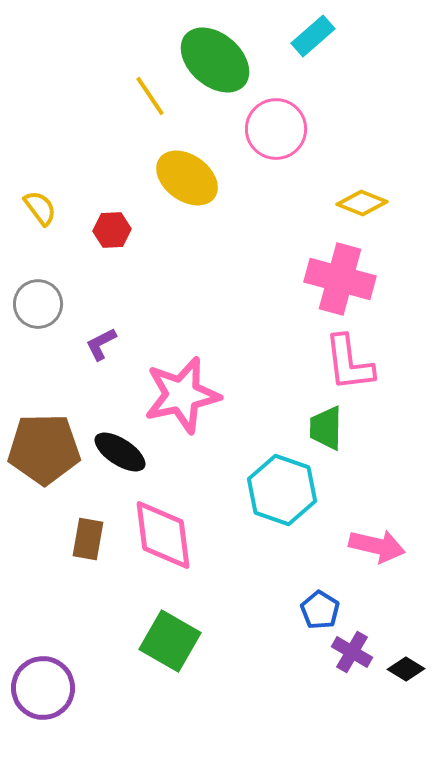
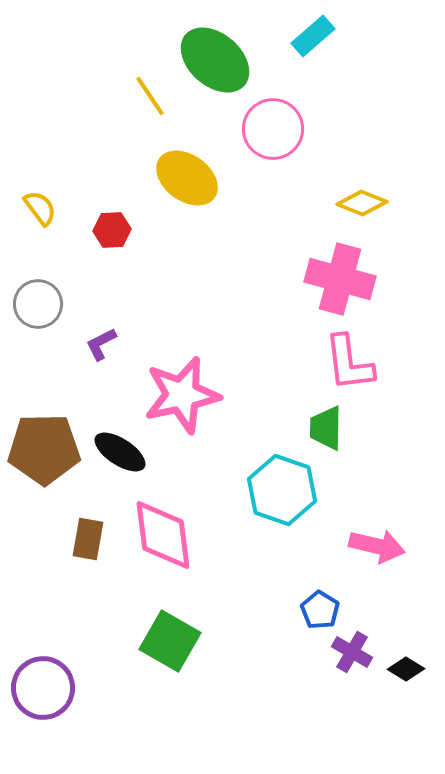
pink circle: moved 3 px left
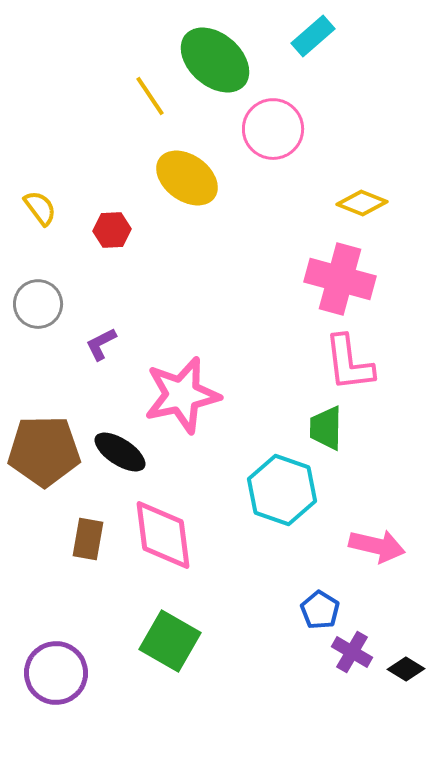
brown pentagon: moved 2 px down
purple circle: moved 13 px right, 15 px up
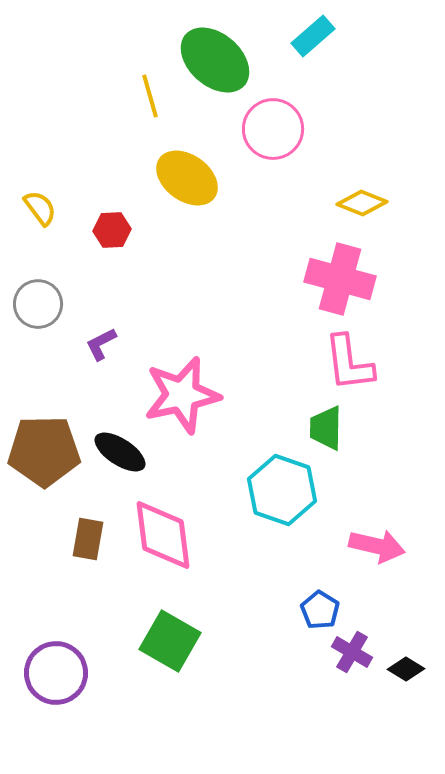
yellow line: rotated 18 degrees clockwise
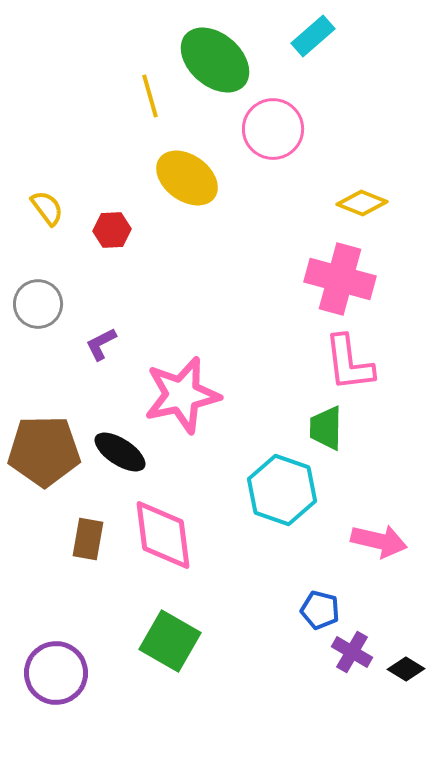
yellow semicircle: moved 7 px right
pink arrow: moved 2 px right, 5 px up
blue pentagon: rotated 18 degrees counterclockwise
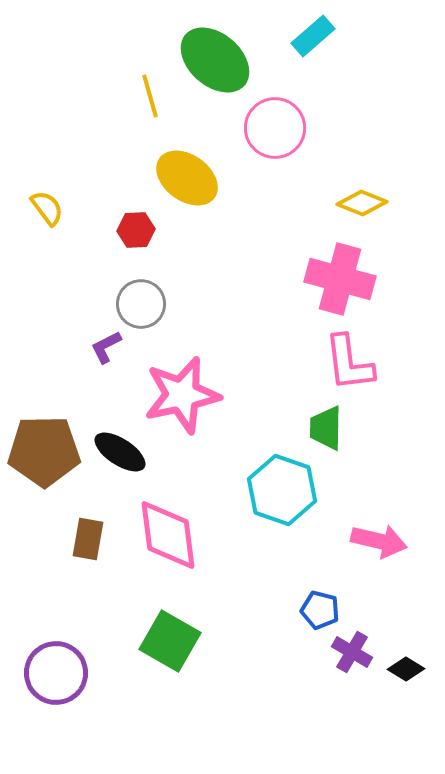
pink circle: moved 2 px right, 1 px up
red hexagon: moved 24 px right
gray circle: moved 103 px right
purple L-shape: moved 5 px right, 3 px down
pink diamond: moved 5 px right
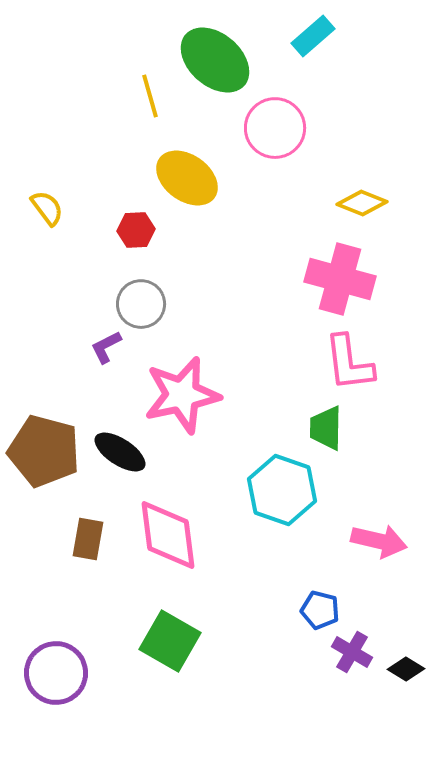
brown pentagon: rotated 16 degrees clockwise
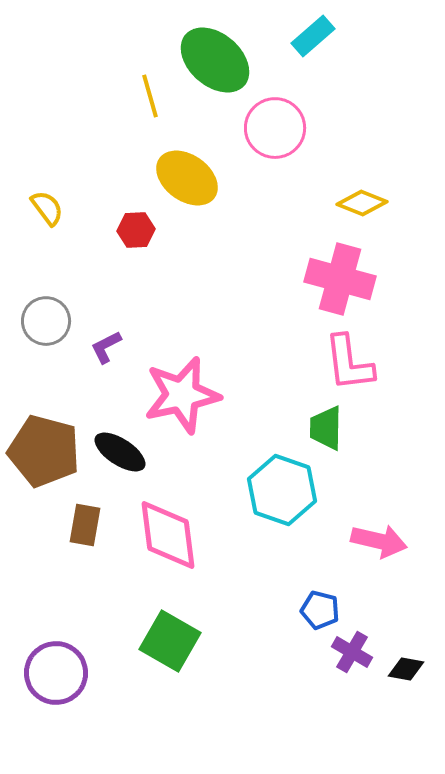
gray circle: moved 95 px left, 17 px down
brown rectangle: moved 3 px left, 14 px up
black diamond: rotated 21 degrees counterclockwise
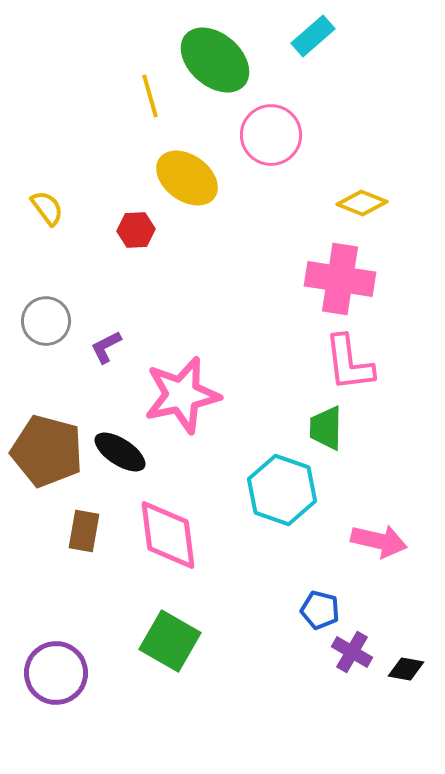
pink circle: moved 4 px left, 7 px down
pink cross: rotated 6 degrees counterclockwise
brown pentagon: moved 3 px right
brown rectangle: moved 1 px left, 6 px down
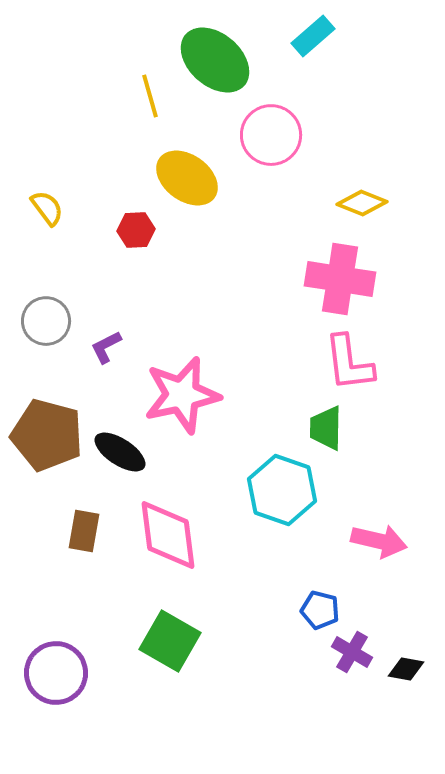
brown pentagon: moved 16 px up
